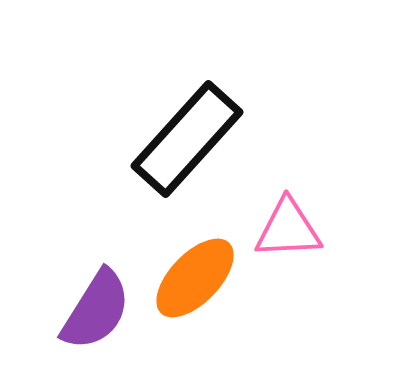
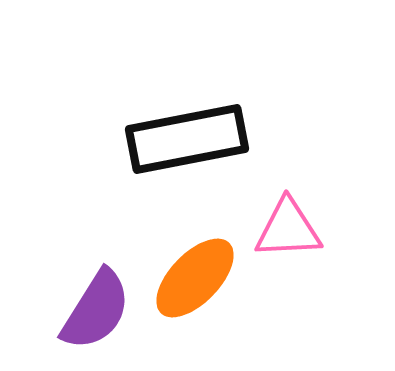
black rectangle: rotated 37 degrees clockwise
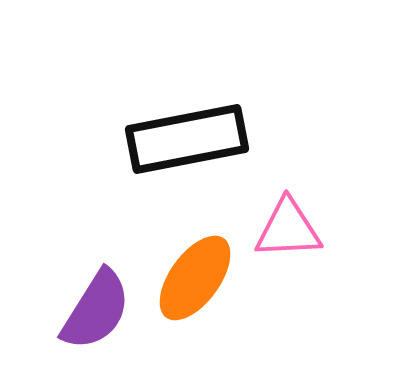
orange ellipse: rotated 8 degrees counterclockwise
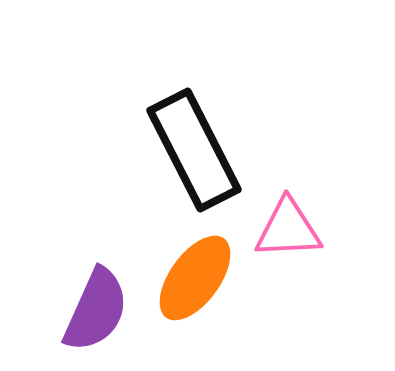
black rectangle: moved 7 px right, 11 px down; rotated 74 degrees clockwise
purple semicircle: rotated 8 degrees counterclockwise
